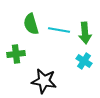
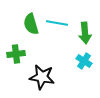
cyan line: moved 2 px left, 7 px up
black star: moved 2 px left, 4 px up
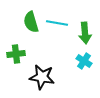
green semicircle: moved 2 px up
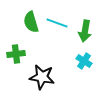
cyan line: rotated 10 degrees clockwise
green arrow: moved 2 px up; rotated 15 degrees clockwise
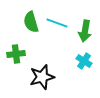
black star: rotated 25 degrees counterclockwise
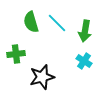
cyan line: rotated 25 degrees clockwise
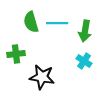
cyan line: rotated 45 degrees counterclockwise
black star: rotated 25 degrees clockwise
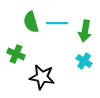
green cross: rotated 30 degrees clockwise
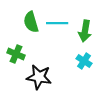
black star: moved 3 px left
